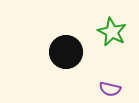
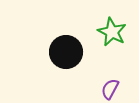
purple semicircle: rotated 105 degrees clockwise
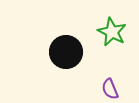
purple semicircle: rotated 50 degrees counterclockwise
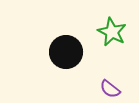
purple semicircle: rotated 30 degrees counterclockwise
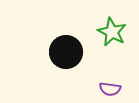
purple semicircle: rotated 30 degrees counterclockwise
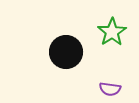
green star: rotated 12 degrees clockwise
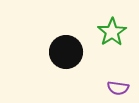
purple semicircle: moved 8 px right, 1 px up
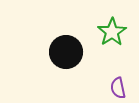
purple semicircle: rotated 70 degrees clockwise
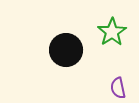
black circle: moved 2 px up
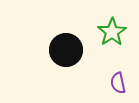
purple semicircle: moved 5 px up
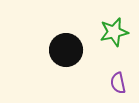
green star: moved 2 px right; rotated 20 degrees clockwise
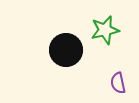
green star: moved 9 px left, 2 px up
